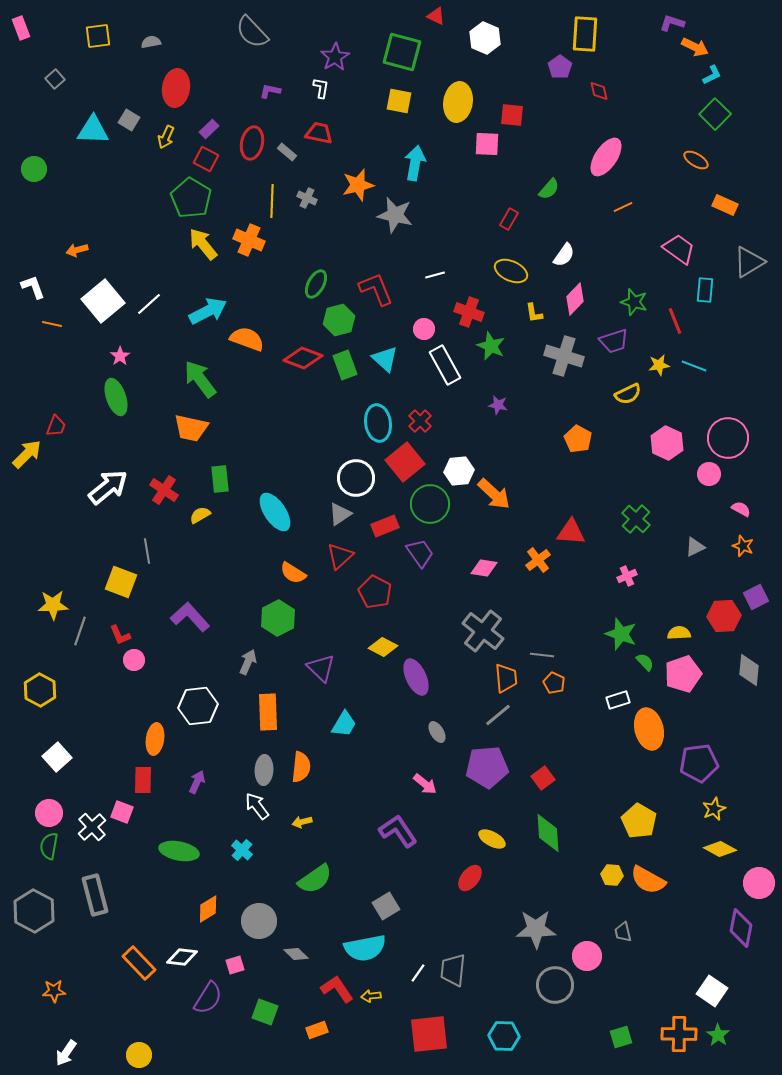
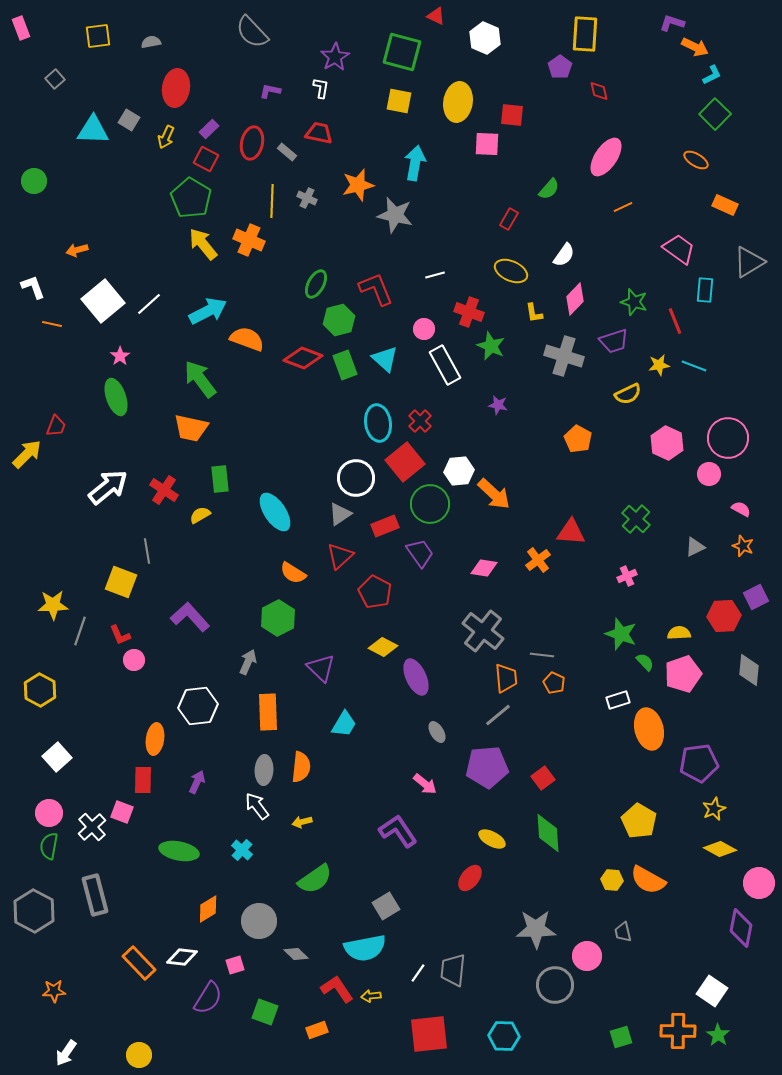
green circle at (34, 169): moved 12 px down
yellow hexagon at (612, 875): moved 5 px down
orange cross at (679, 1034): moved 1 px left, 3 px up
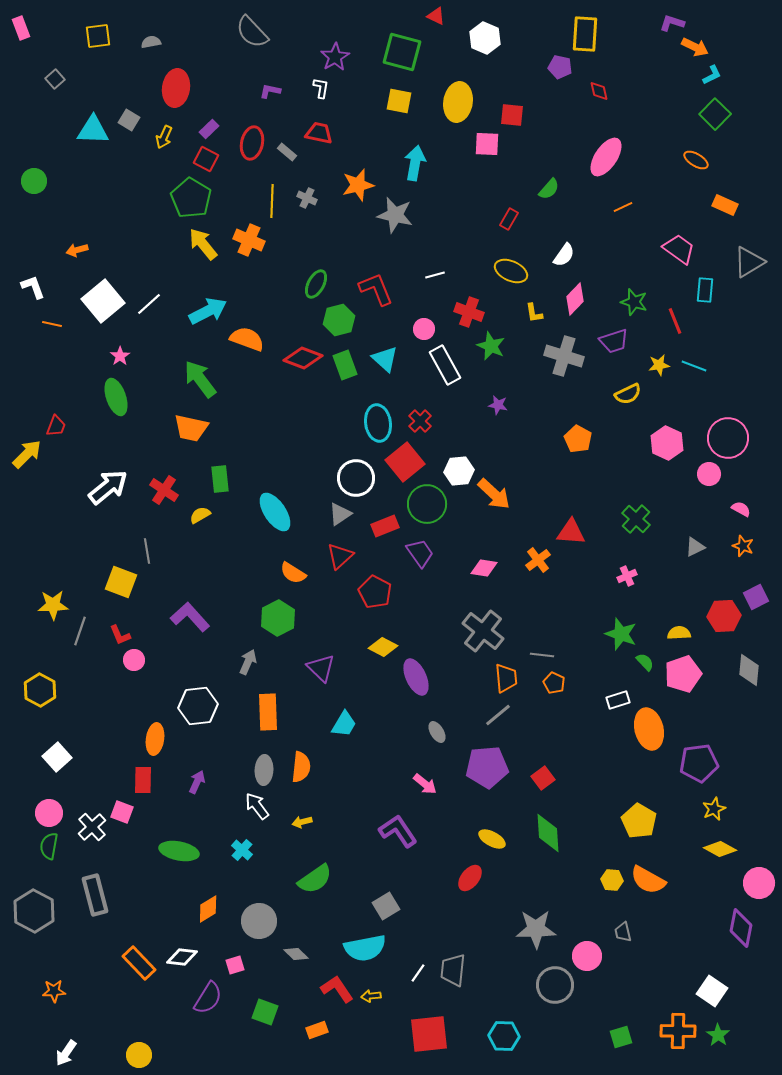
purple pentagon at (560, 67): rotated 25 degrees counterclockwise
yellow arrow at (166, 137): moved 2 px left
green circle at (430, 504): moved 3 px left
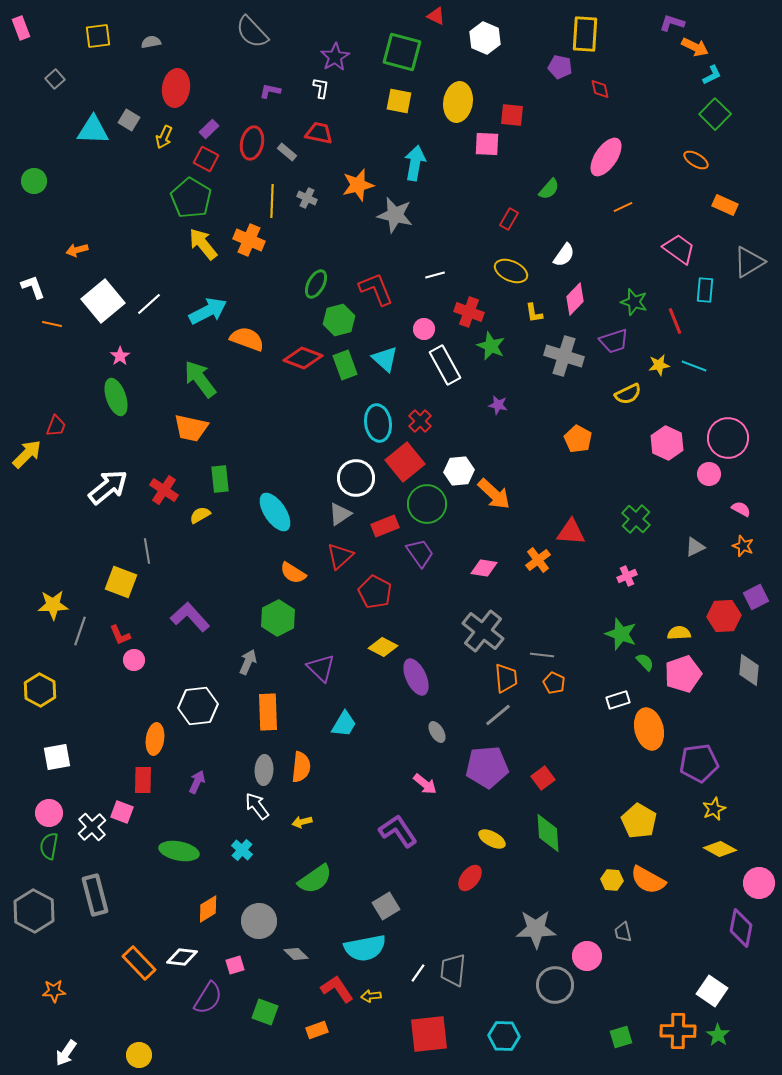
red diamond at (599, 91): moved 1 px right, 2 px up
white square at (57, 757): rotated 32 degrees clockwise
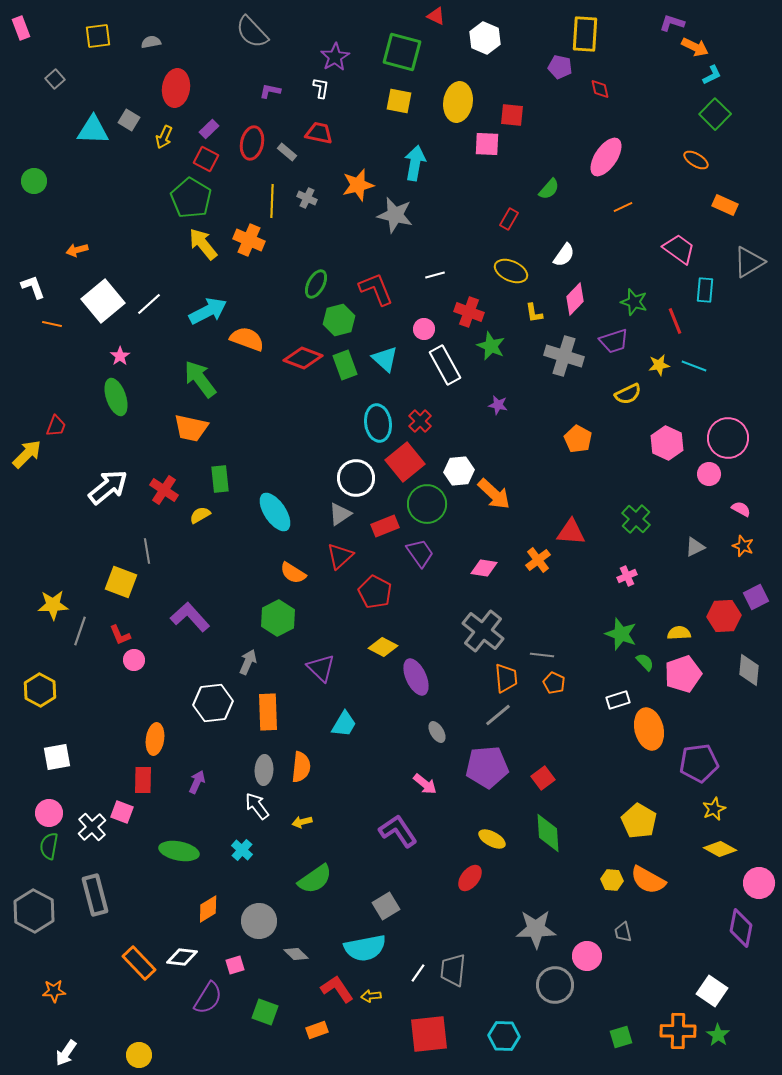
white hexagon at (198, 706): moved 15 px right, 3 px up
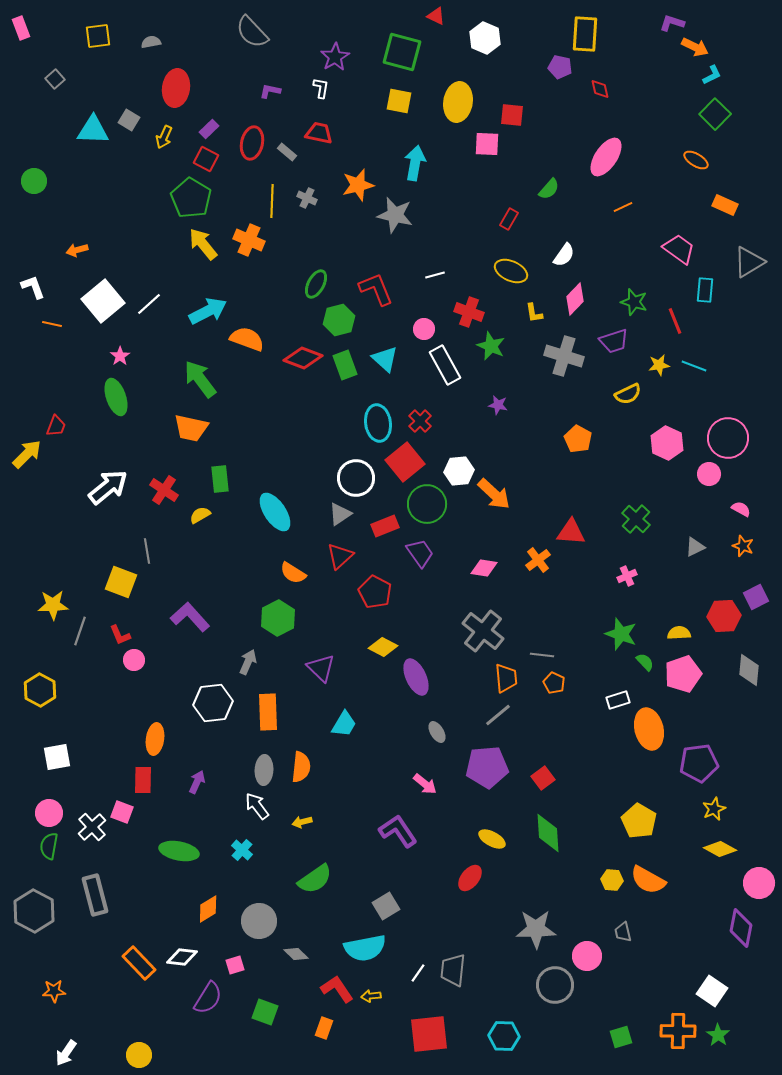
orange rectangle at (317, 1030): moved 7 px right, 2 px up; rotated 50 degrees counterclockwise
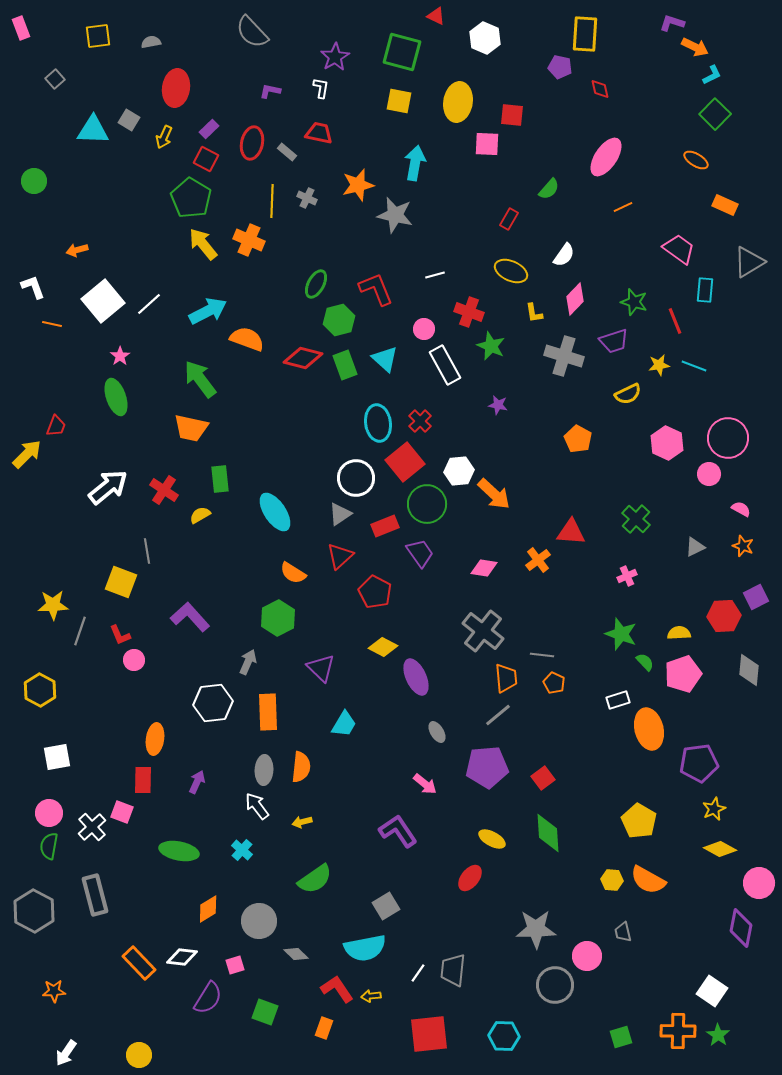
red diamond at (303, 358): rotated 6 degrees counterclockwise
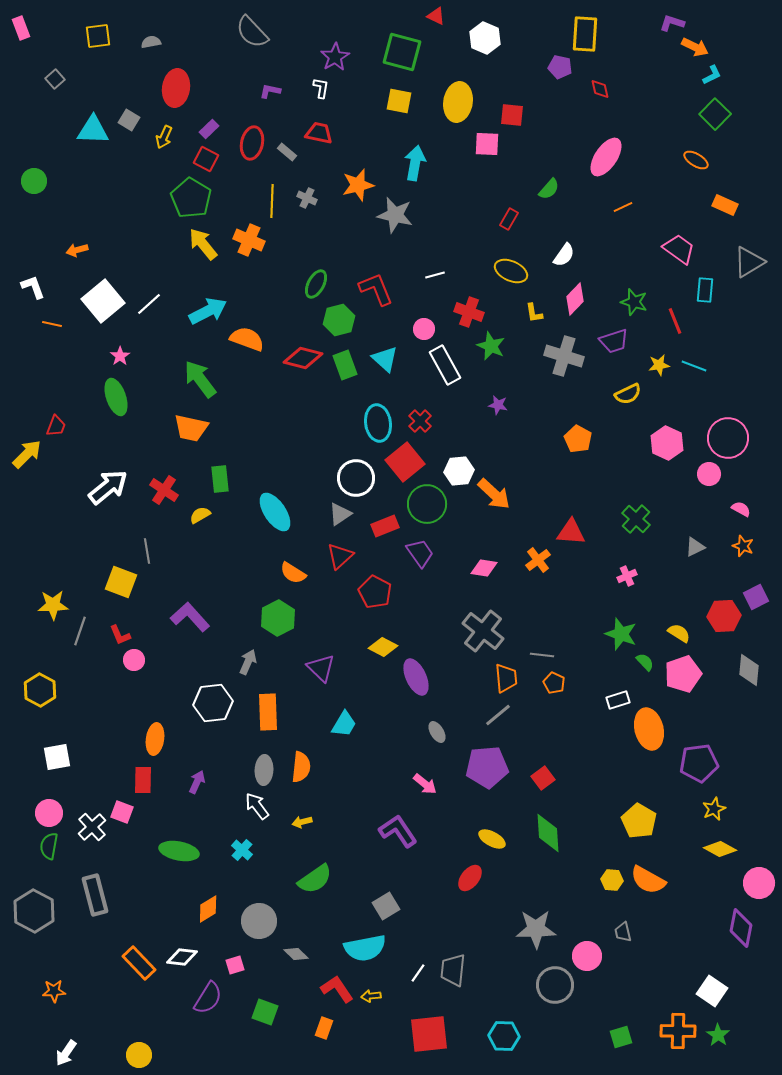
yellow semicircle at (679, 633): rotated 35 degrees clockwise
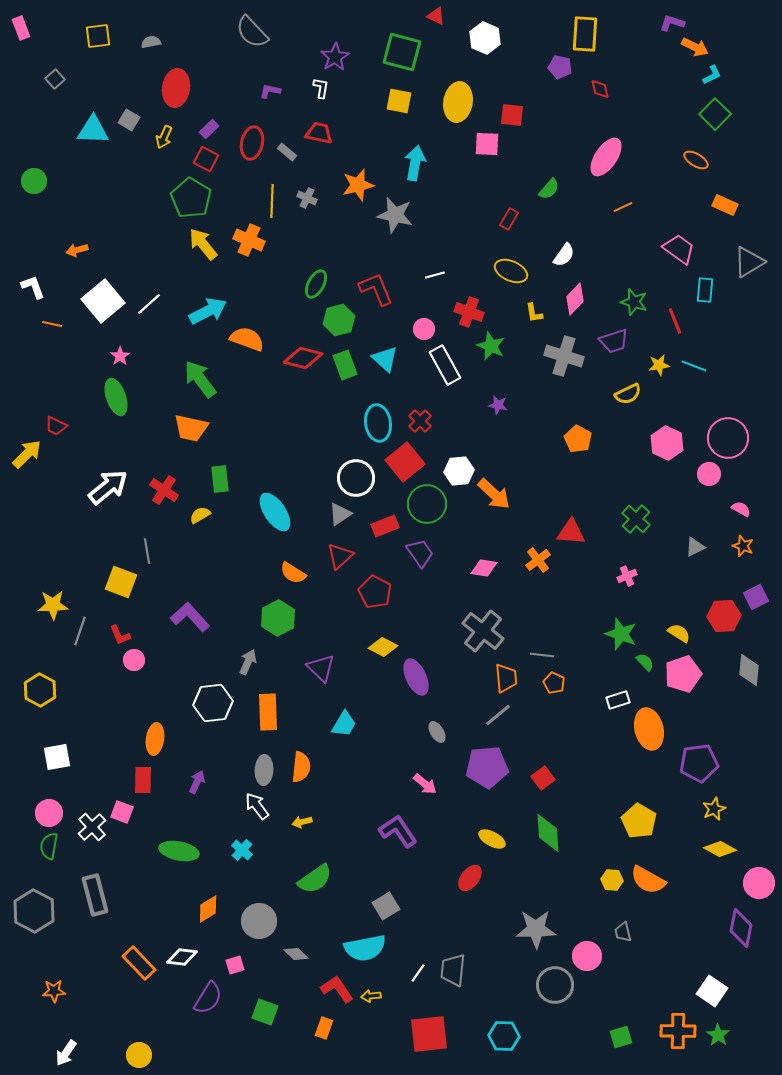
red trapezoid at (56, 426): rotated 95 degrees clockwise
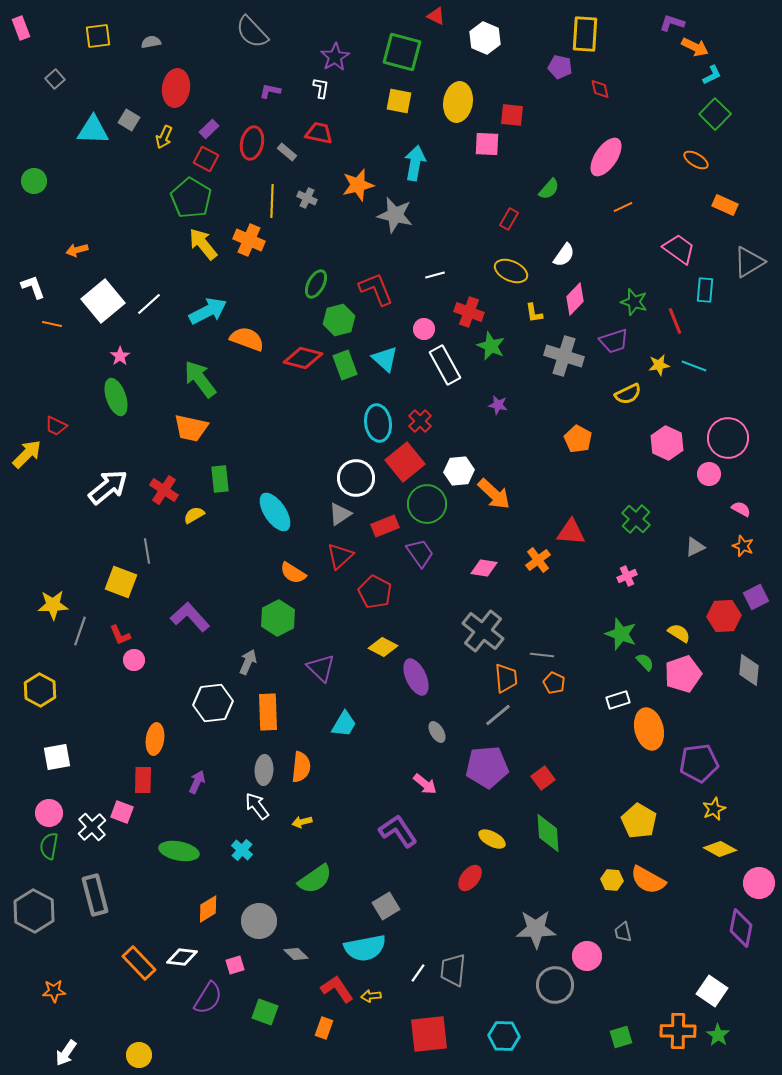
yellow semicircle at (200, 515): moved 6 px left
